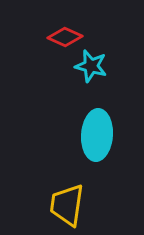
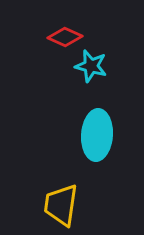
yellow trapezoid: moved 6 px left
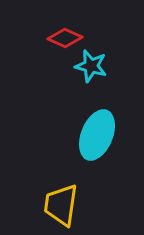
red diamond: moved 1 px down
cyan ellipse: rotated 18 degrees clockwise
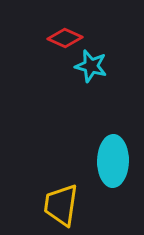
cyan ellipse: moved 16 px right, 26 px down; rotated 21 degrees counterclockwise
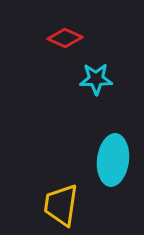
cyan star: moved 5 px right, 13 px down; rotated 16 degrees counterclockwise
cyan ellipse: moved 1 px up; rotated 6 degrees clockwise
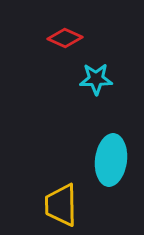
cyan ellipse: moved 2 px left
yellow trapezoid: rotated 9 degrees counterclockwise
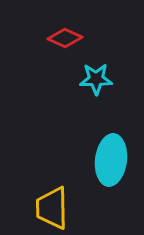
yellow trapezoid: moved 9 px left, 3 px down
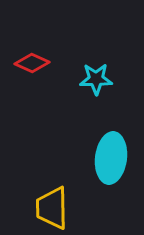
red diamond: moved 33 px left, 25 px down
cyan ellipse: moved 2 px up
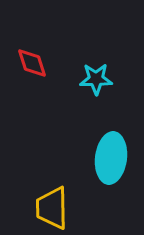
red diamond: rotated 48 degrees clockwise
